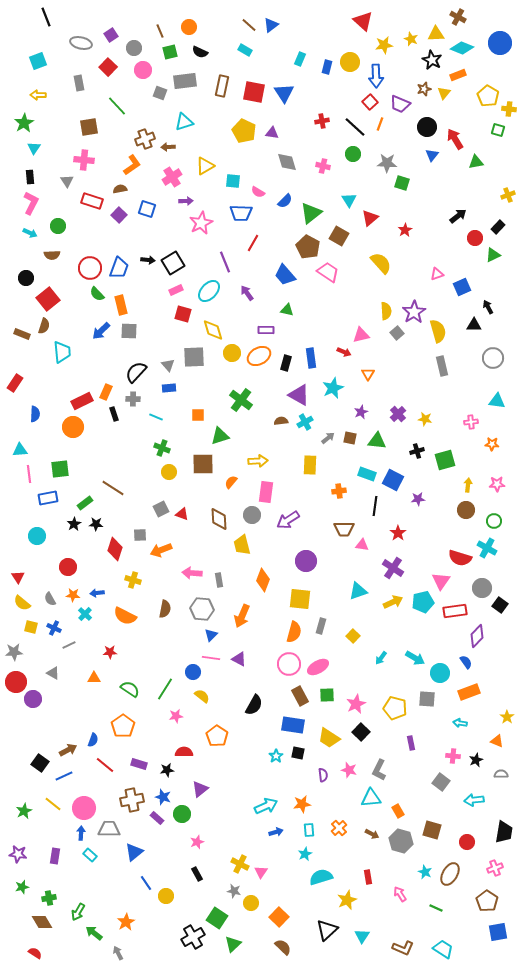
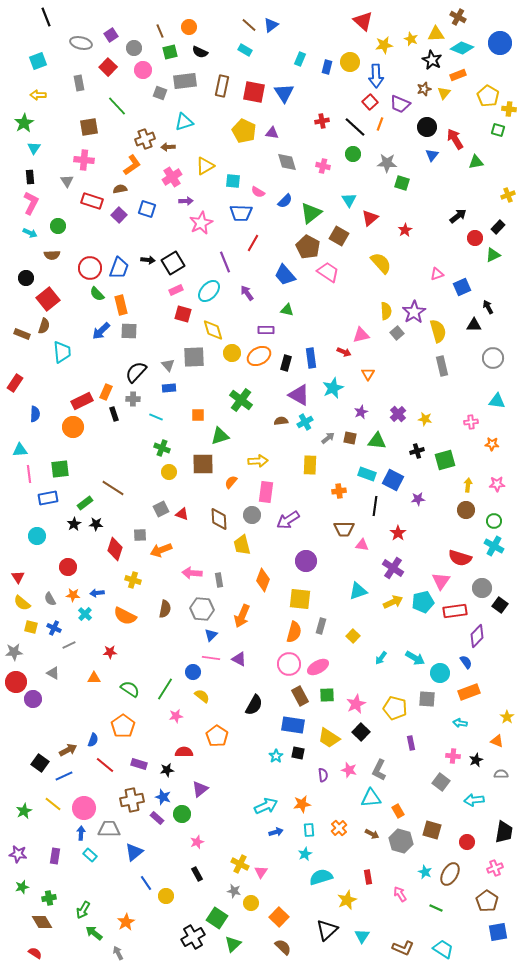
cyan cross at (487, 548): moved 7 px right, 2 px up
green arrow at (78, 912): moved 5 px right, 2 px up
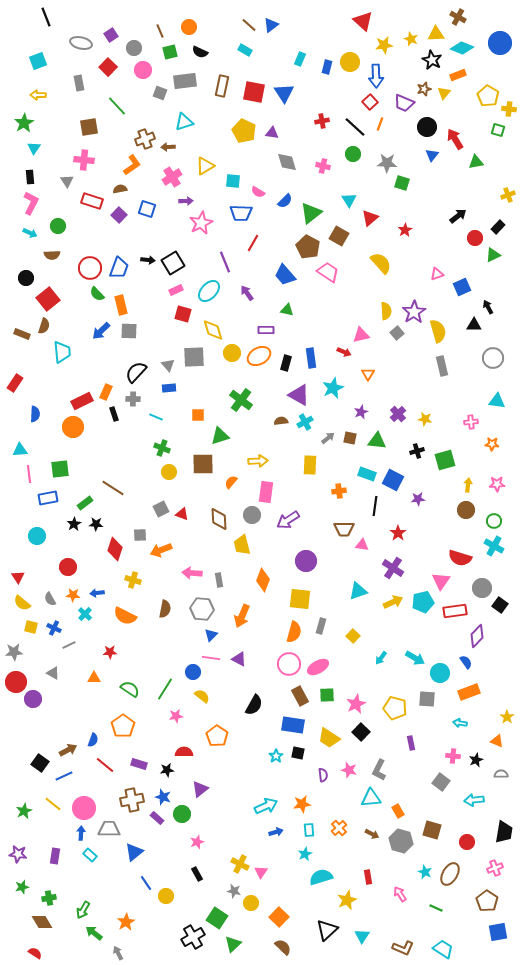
purple trapezoid at (400, 104): moved 4 px right, 1 px up
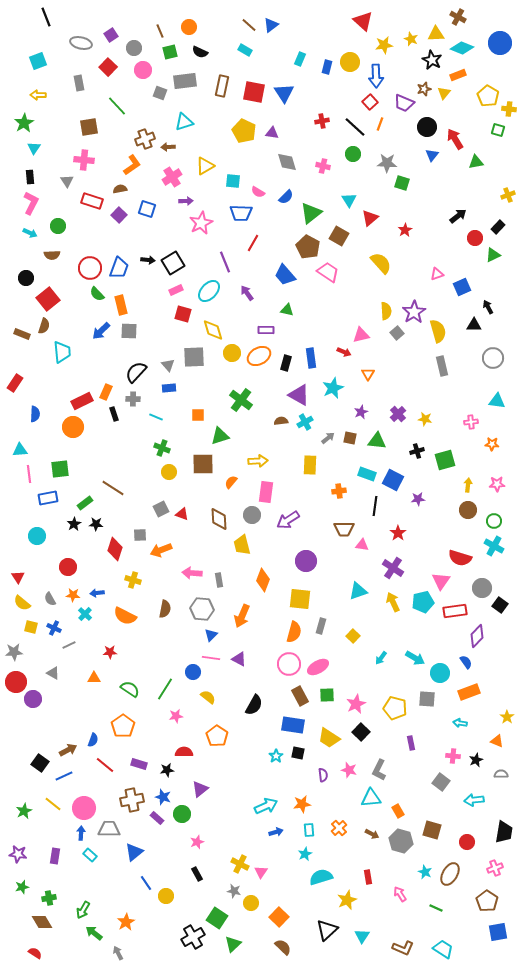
blue semicircle at (285, 201): moved 1 px right, 4 px up
brown circle at (466, 510): moved 2 px right
yellow arrow at (393, 602): rotated 90 degrees counterclockwise
yellow semicircle at (202, 696): moved 6 px right, 1 px down
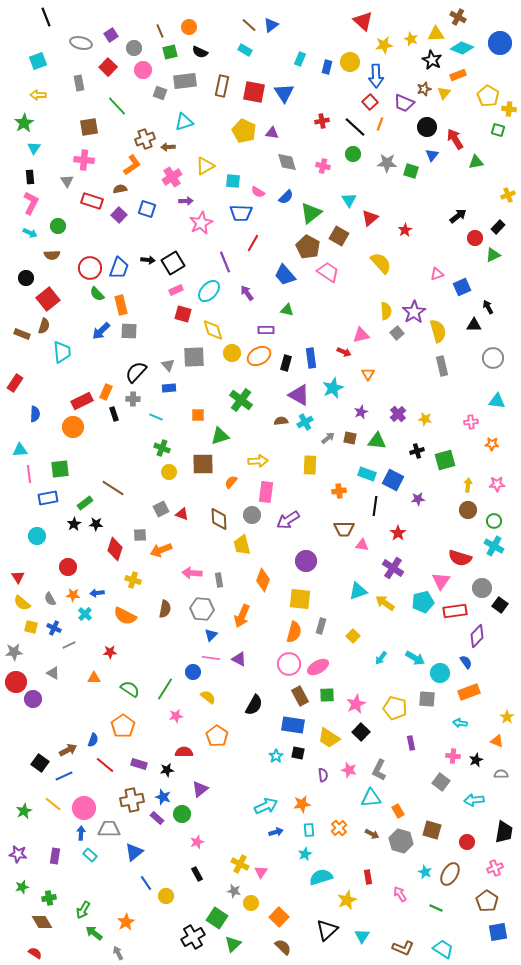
green square at (402, 183): moved 9 px right, 12 px up
yellow arrow at (393, 602): moved 8 px left, 1 px down; rotated 30 degrees counterclockwise
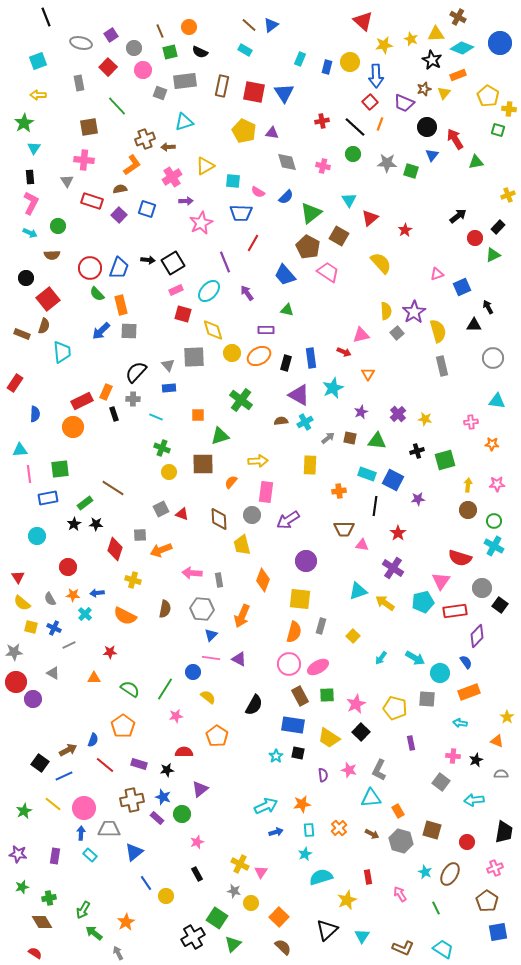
green line at (436, 908): rotated 40 degrees clockwise
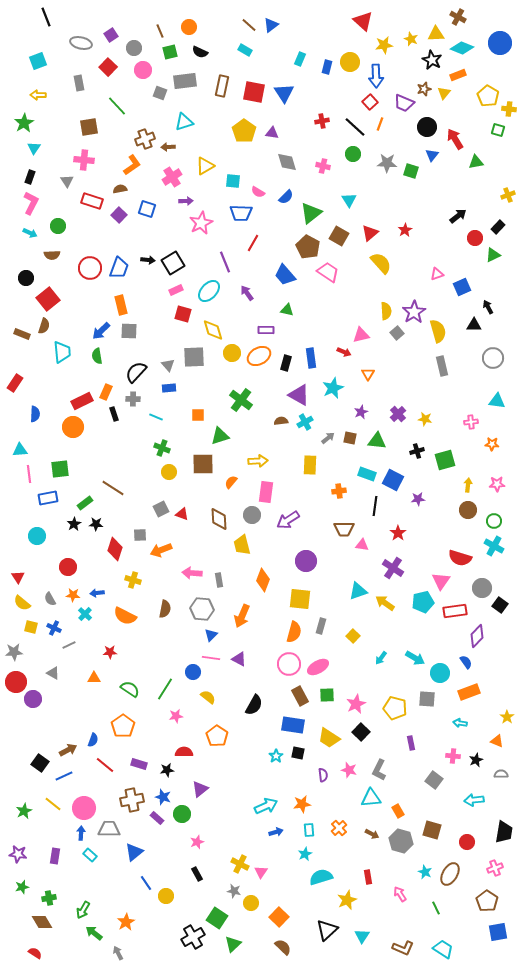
yellow pentagon at (244, 131): rotated 10 degrees clockwise
black rectangle at (30, 177): rotated 24 degrees clockwise
red triangle at (370, 218): moved 15 px down
green semicircle at (97, 294): moved 62 px down; rotated 35 degrees clockwise
gray square at (441, 782): moved 7 px left, 2 px up
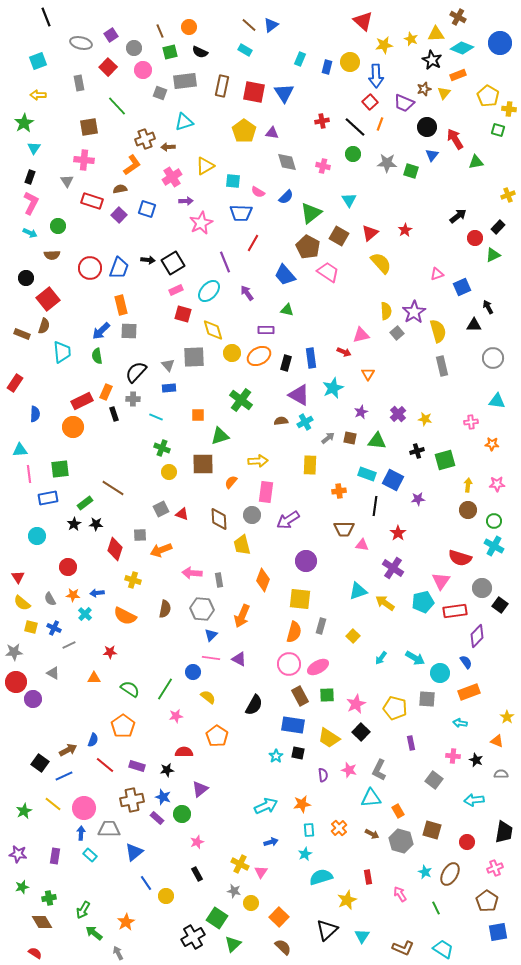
black star at (476, 760): rotated 24 degrees counterclockwise
purple rectangle at (139, 764): moved 2 px left, 2 px down
blue arrow at (276, 832): moved 5 px left, 10 px down
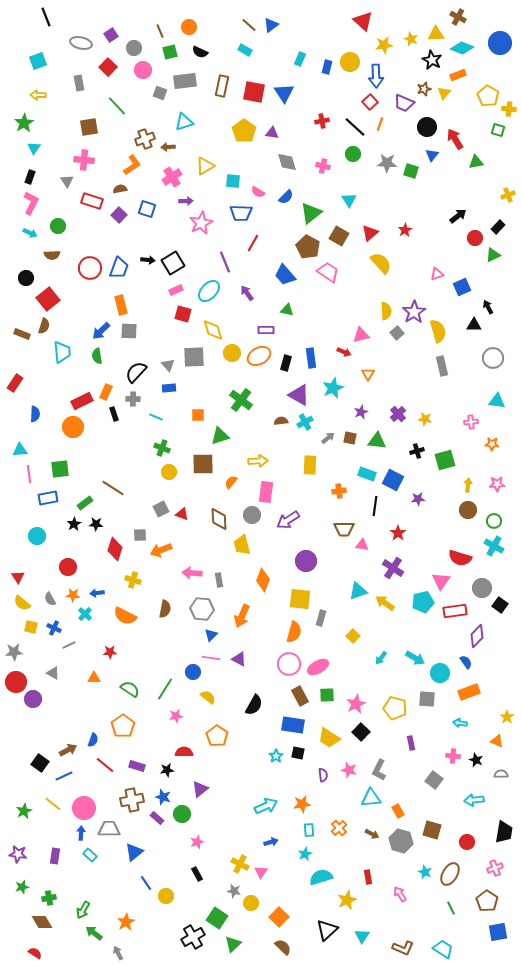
gray rectangle at (321, 626): moved 8 px up
green line at (436, 908): moved 15 px right
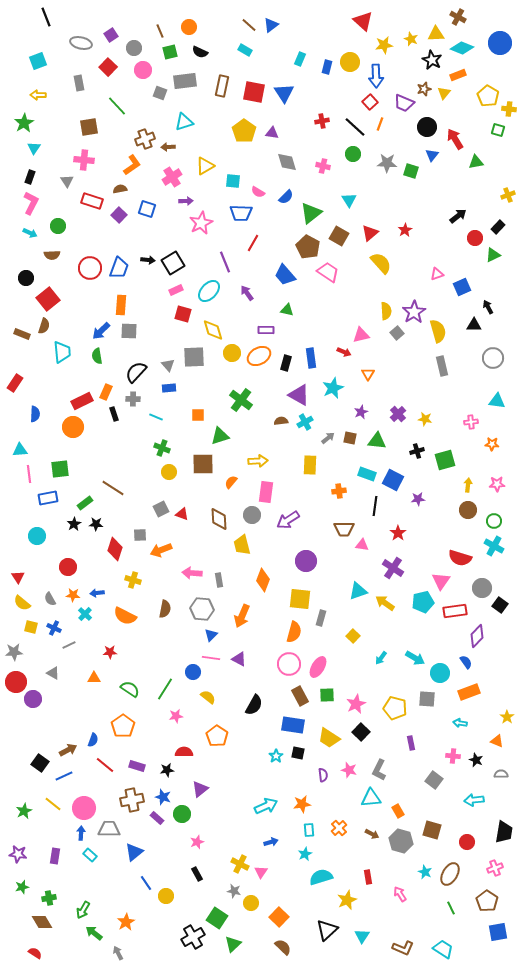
orange rectangle at (121, 305): rotated 18 degrees clockwise
pink ellipse at (318, 667): rotated 30 degrees counterclockwise
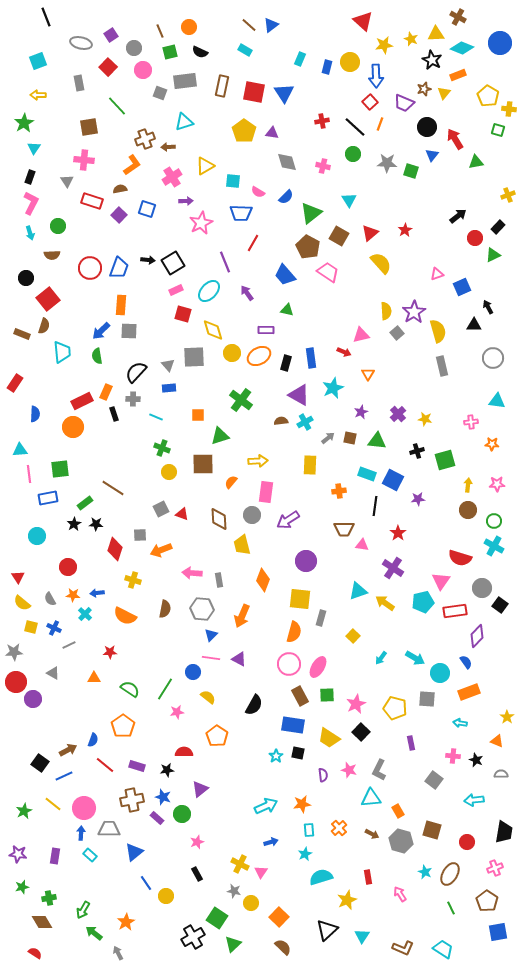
cyan arrow at (30, 233): rotated 48 degrees clockwise
pink star at (176, 716): moved 1 px right, 4 px up
